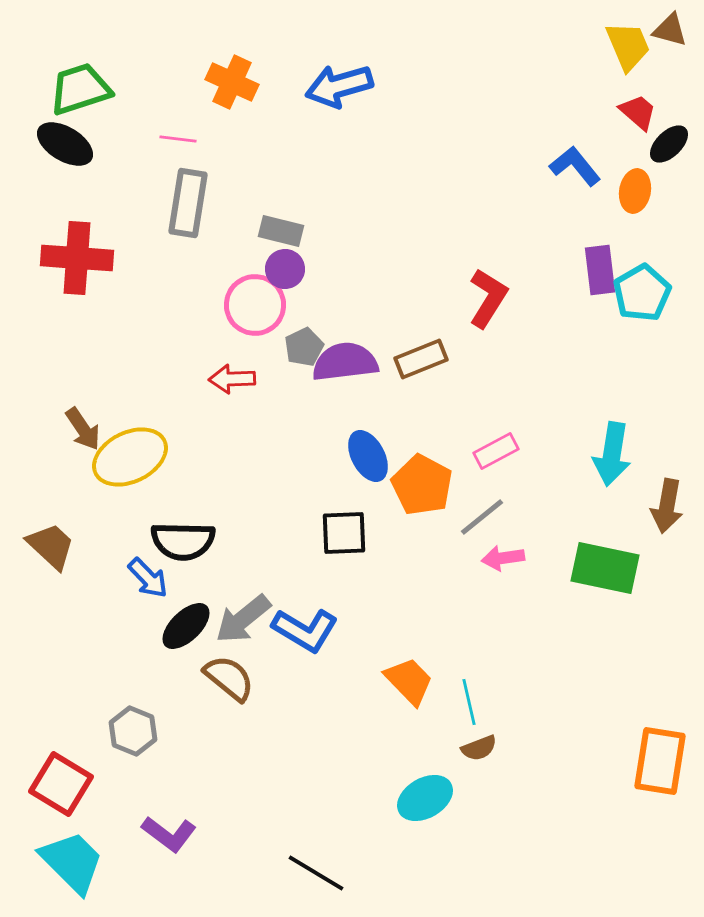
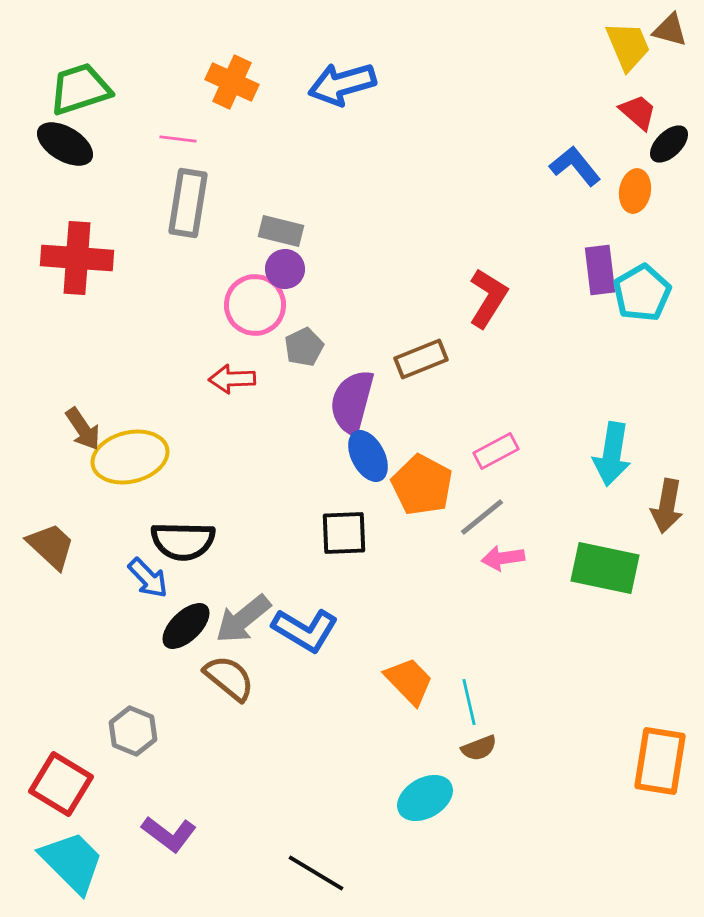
blue arrow at (339, 86): moved 3 px right, 2 px up
purple semicircle at (345, 362): moved 7 px right, 40 px down; rotated 68 degrees counterclockwise
yellow ellipse at (130, 457): rotated 12 degrees clockwise
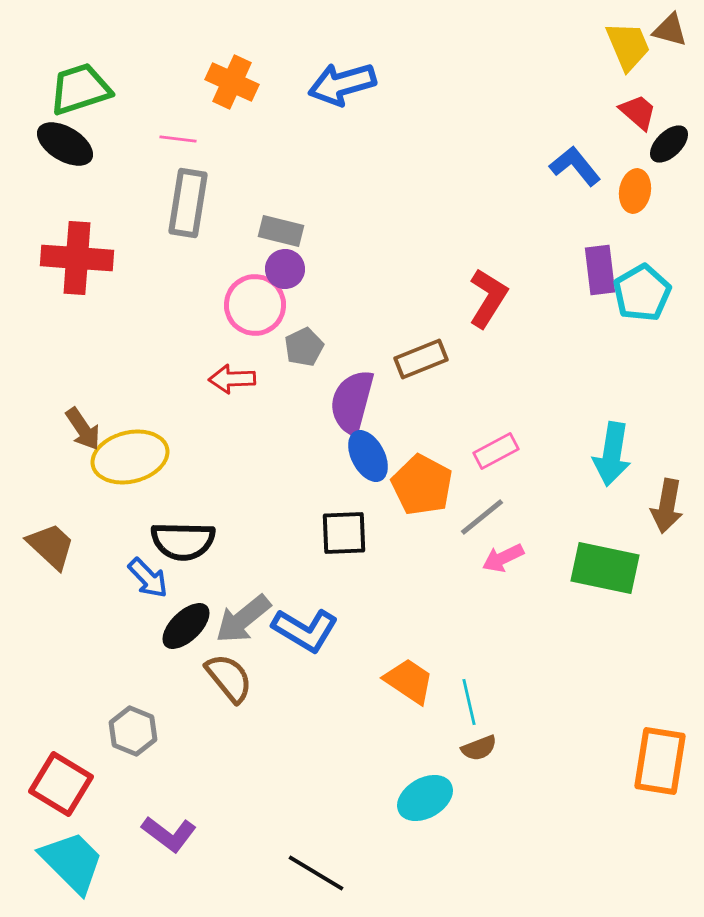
pink arrow at (503, 558): rotated 18 degrees counterclockwise
brown semicircle at (229, 678): rotated 12 degrees clockwise
orange trapezoid at (409, 681): rotated 12 degrees counterclockwise
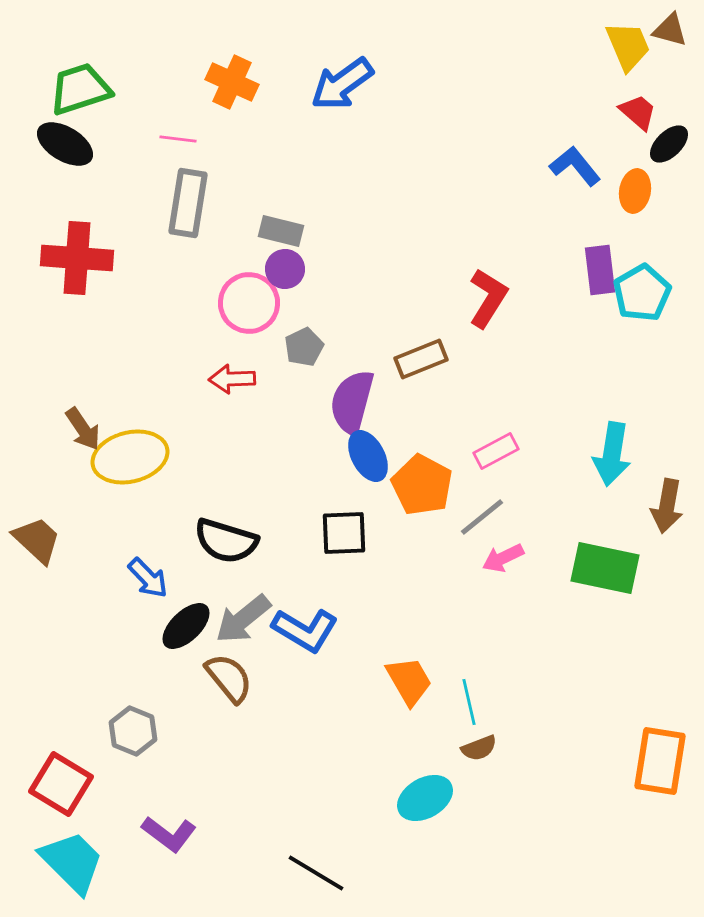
blue arrow at (342, 84): rotated 20 degrees counterclockwise
pink circle at (255, 305): moved 6 px left, 2 px up
black semicircle at (183, 541): moved 43 px right; rotated 16 degrees clockwise
brown trapezoid at (51, 546): moved 14 px left, 6 px up
orange trapezoid at (409, 681): rotated 26 degrees clockwise
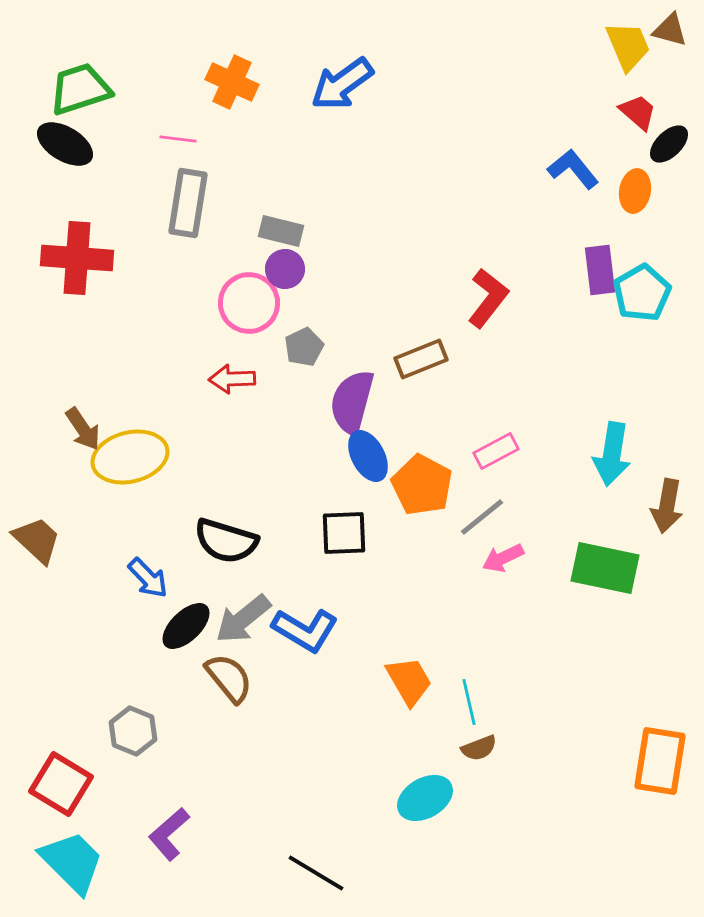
blue L-shape at (575, 166): moved 2 px left, 3 px down
red L-shape at (488, 298): rotated 6 degrees clockwise
purple L-shape at (169, 834): rotated 102 degrees clockwise
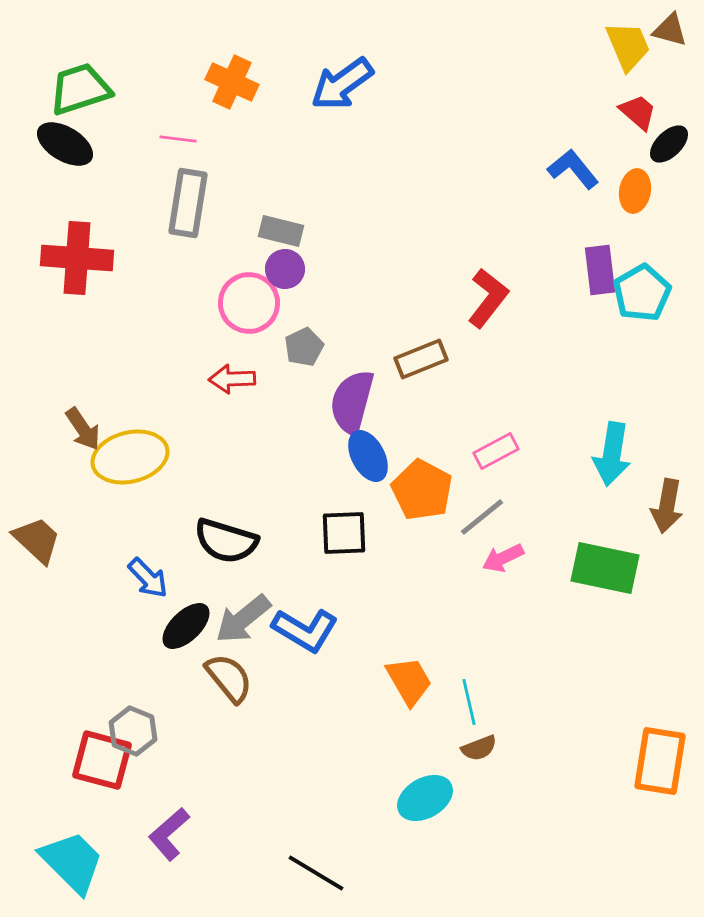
orange pentagon at (422, 485): moved 5 px down
red square at (61, 784): moved 41 px right, 24 px up; rotated 16 degrees counterclockwise
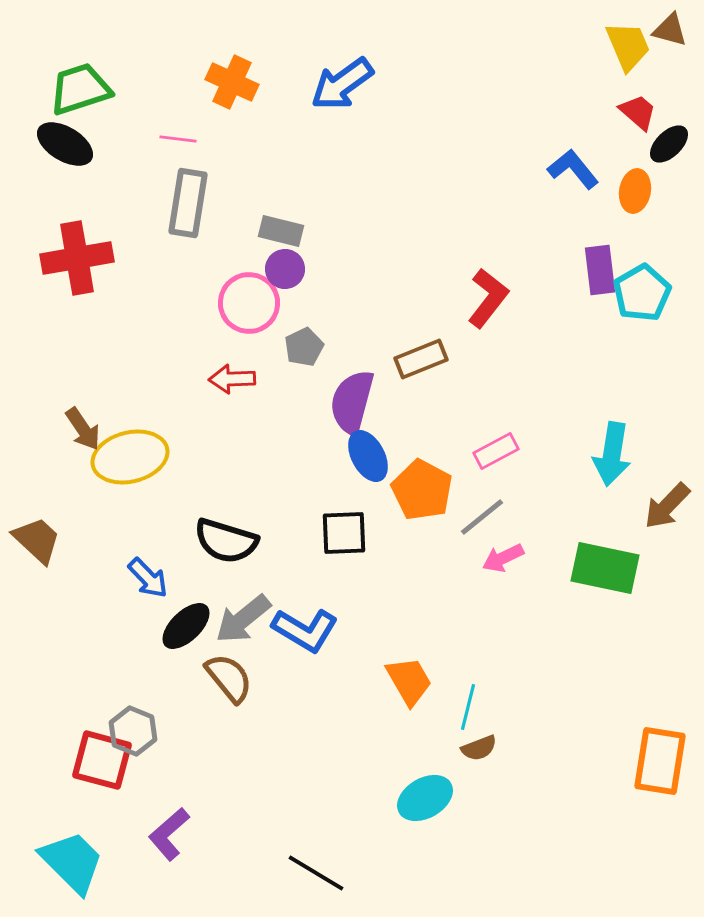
red cross at (77, 258): rotated 14 degrees counterclockwise
brown arrow at (667, 506): rotated 34 degrees clockwise
cyan line at (469, 702): moved 1 px left, 5 px down; rotated 27 degrees clockwise
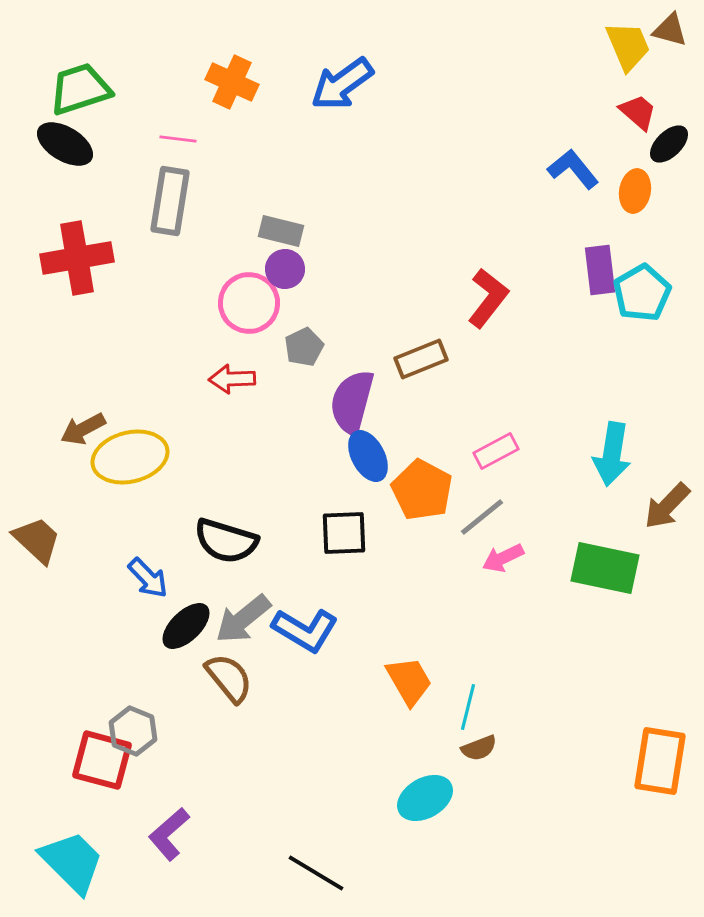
gray rectangle at (188, 203): moved 18 px left, 2 px up
brown arrow at (83, 429): rotated 96 degrees clockwise
